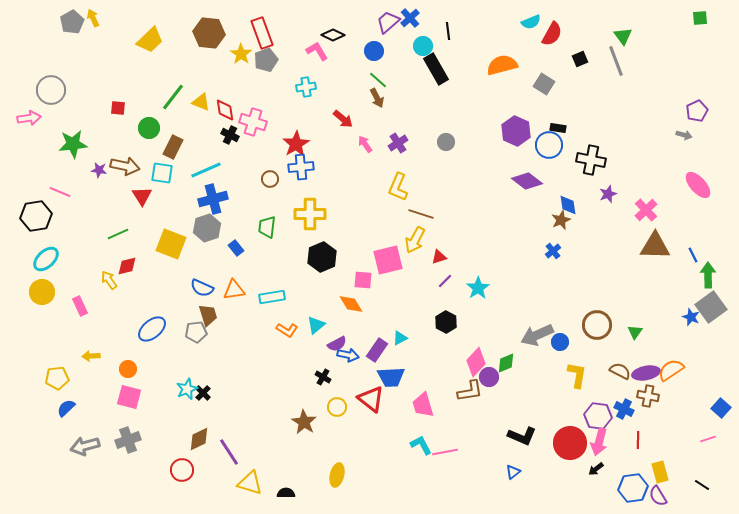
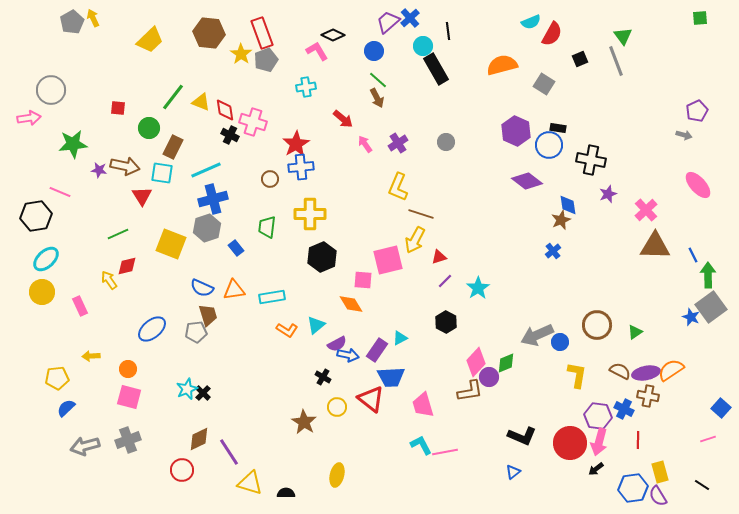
green triangle at (635, 332): rotated 21 degrees clockwise
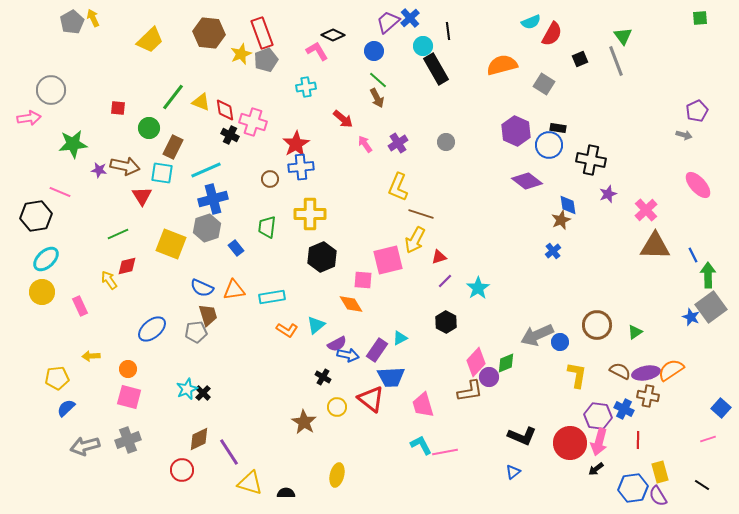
yellow star at (241, 54): rotated 15 degrees clockwise
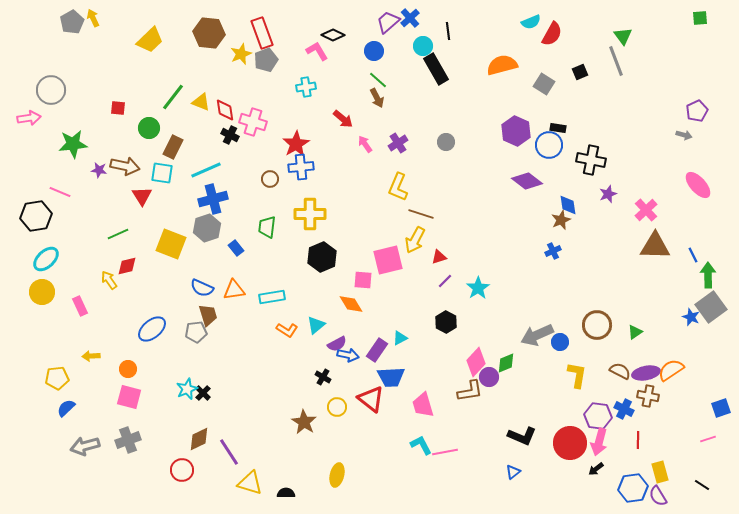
black square at (580, 59): moved 13 px down
blue cross at (553, 251): rotated 14 degrees clockwise
blue square at (721, 408): rotated 30 degrees clockwise
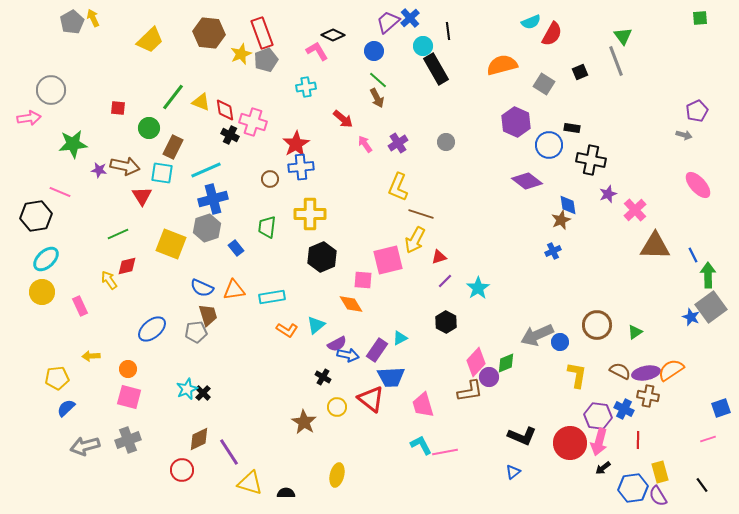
black rectangle at (558, 128): moved 14 px right
purple hexagon at (516, 131): moved 9 px up
pink cross at (646, 210): moved 11 px left
black arrow at (596, 469): moved 7 px right, 1 px up
black line at (702, 485): rotated 21 degrees clockwise
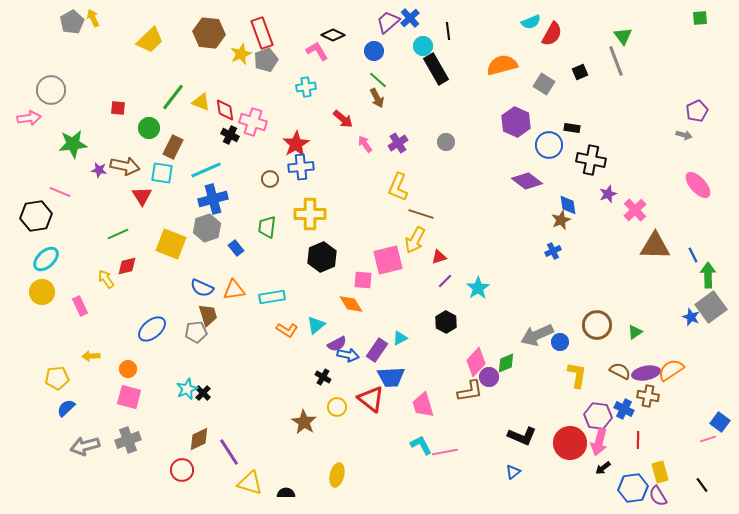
yellow arrow at (109, 280): moved 3 px left, 1 px up
blue square at (721, 408): moved 1 px left, 14 px down; rotated 36 degrees counterclockwise
